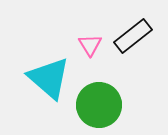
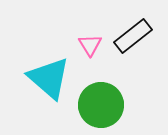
green circle: moved 2 px right
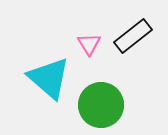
pink triangle: moved 1 px left, 1 px up
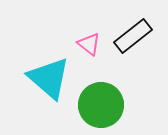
pink triangle: rotated 20 degrees counterclockwise
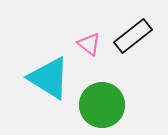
cyan triangle: rotated 9 degrees counterclockwise
green circle: moved 1 px right
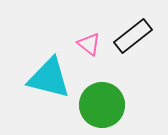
cyan triangle: rotated 18 degrees counterclockwise
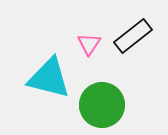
pink triangle: rotated 25 degrees clockwise
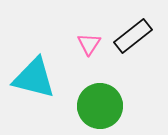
cyan triangle: moved 15 px left
green circle: moved 2 px left, 1 px down
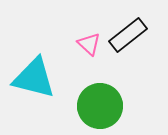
black rectangle: moved 5 px left, 1 px up
pink triangle: rotated 20 degrees counterclockwise
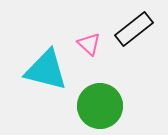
black rectangle: moved 6 px right, 6 px up
cyan triangle: moved 12 px right, 8 px up
